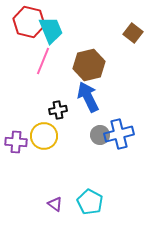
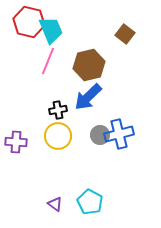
brown square: moved 8 px left, 1 px down
pink line: moved 5 px right
blue arrow: rotated 108 degrees counterclockwise
yellow circle: moved 14 px right
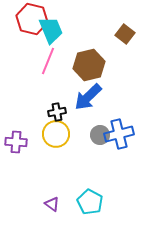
red hexagon: moved 3 px right, 3 px up
black cross: moved 1 px left, 2 px down
yellow circle: moved 2 px left, 2 px up
purple triangle: moved 3 px left
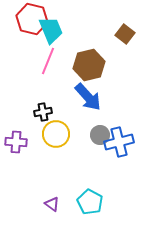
blue arrow: rotated 88 degrees counterclockwise
black cross: moved 14 px left
blue cross: moved 8 px down
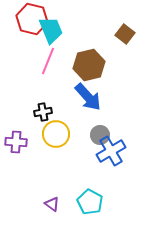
blue cross: moved 8 px left, 9 px down; rotated 16 degrees counterclockwise
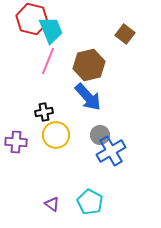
black cross: moved 1 px right
yellow circle: moved 1 px down
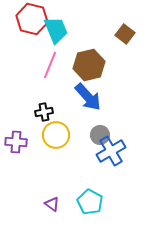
cyan trapezoid: moved 5 px right
pink line: moved 2 px right, 4 px down
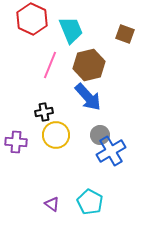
red hexagon: rotated 12 degrees clockwise
cyan trapezoid: moved 15 px right
brown square: rotated 18 degrees counterclockwise
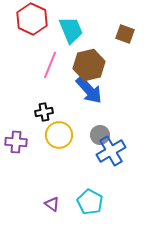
blue arrow: moved 1 px right, 7 px up
yellow circle: moved 3 px right
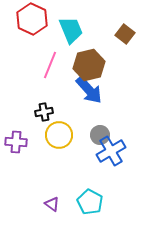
brown square: rotated 18 degrees clockwise
